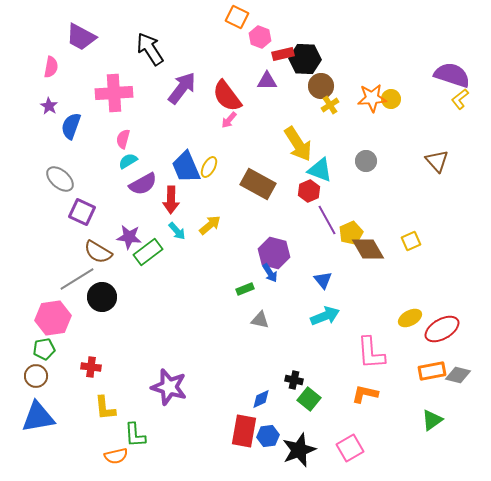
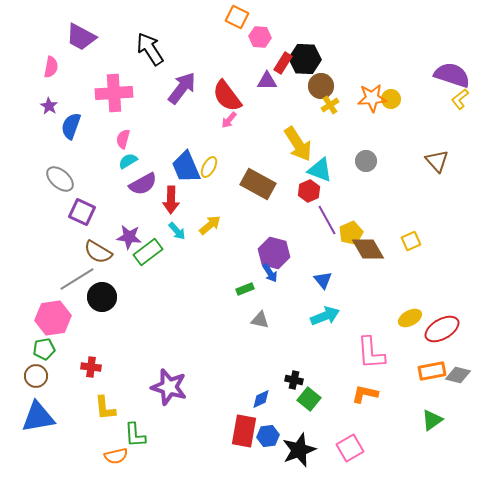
pink hexagon at (260, 37): rotated 15 degrees counterclockwise
red rectangle at (283, 54): moved 9 px down; rotated 45 degrees counterclockwise
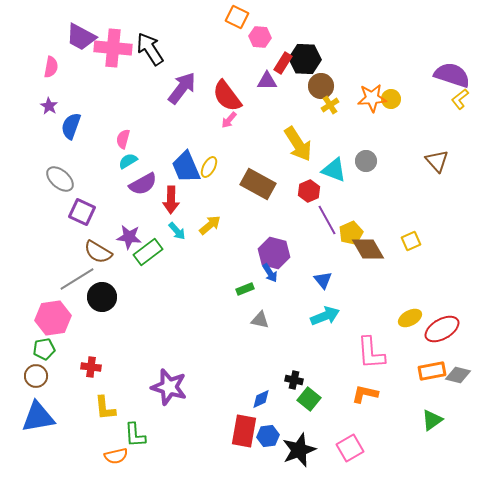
pink cross at (114, 93): moved 1 px left, 45 px up; rotated 9 degrees clockwise
cyan triangle at (320, 170): moved 14 px right
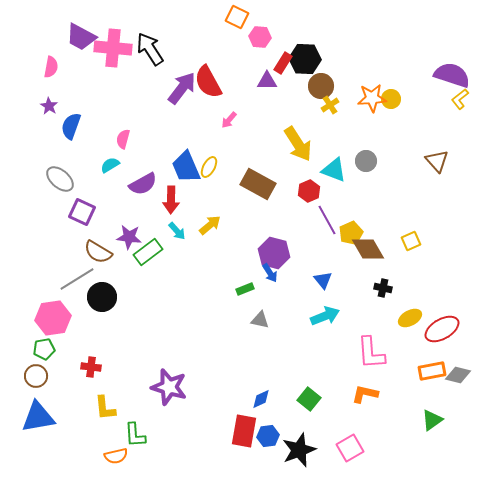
red semicircle at (227, 96): moved 19 px left, 14 px up; rotated 8 degrees clockwise
cyan semicircle at (128, 161): moved 18 px left, 4 px down
black cross at (294, 380): moved 89 px right, 92 px up
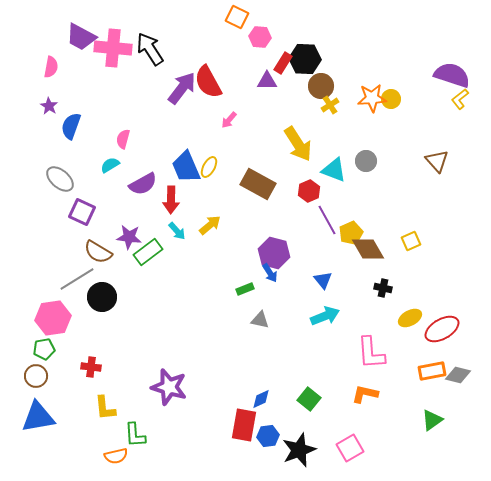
red rectangle at (244, 431): moved 6 px up
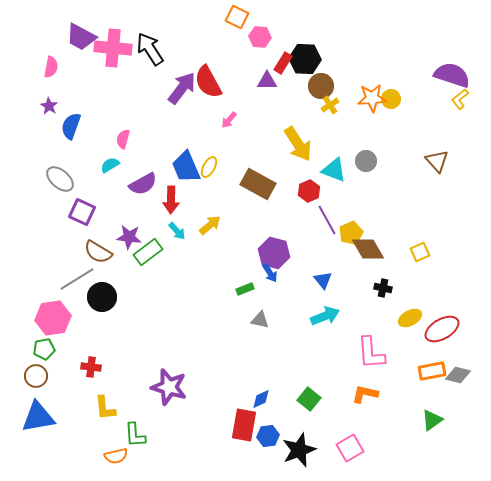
yellow square at (411, 241): moved 9 px right, 11 px down
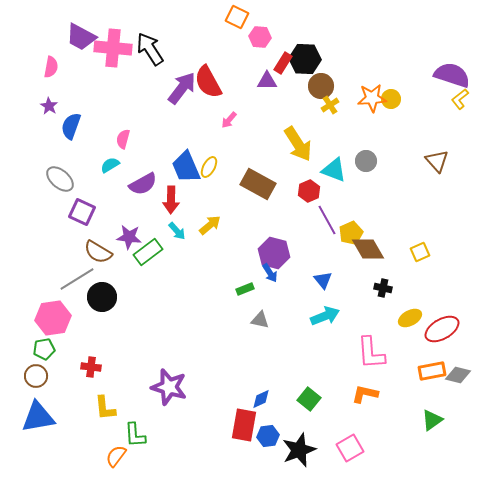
orange semicircle at (116, 456): rotated 140 degrees clockwise
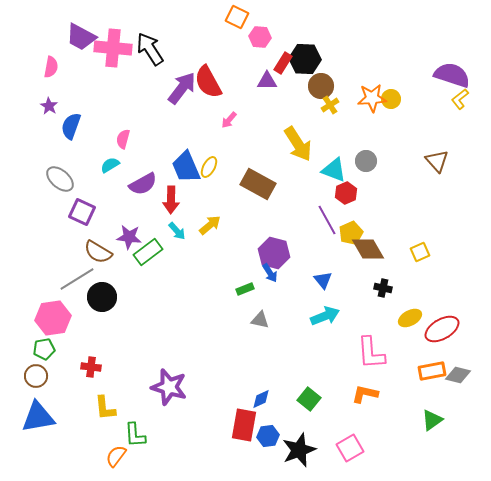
red hexagon at (309, 191): moved 37 px right, 2 px down
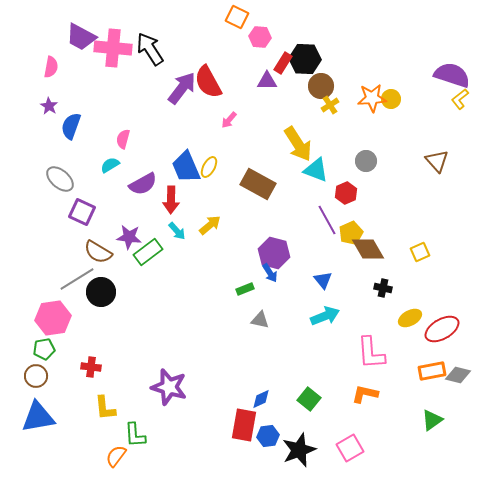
cyan triangle at (334, 170): moved 18 px left
black circle at (102, 297): moved 1 px left, 5 px up
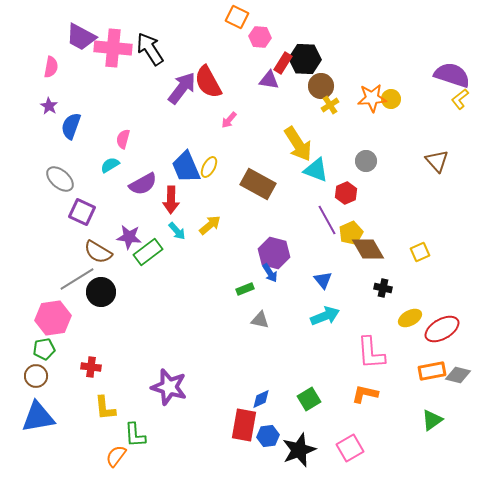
purple triangle at (267, 81): moved 2 px right, 1 px up; rotated 10 degrees clockwise
green square at (309, 399): rotated 20 degrees clockwise
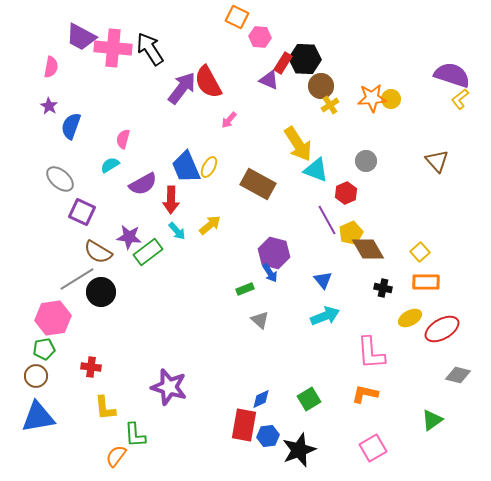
purple triangle at (269, 80): rotated 15 degrees clockwise
yellow square at (420, 252): rotated 18 degrees counterclockwise
gray triangle at (260, 320): rotated 30 degrees clockwise
orange rectangle at (432, 371): moved 6 px left, 89 px up; rotated 12 degrees clockwise
pink square at (350, 448): moved 23 px right
